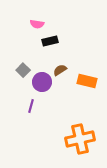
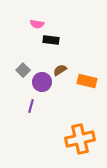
black rectangle: moved 1 px right, 1 px up; rotated 21 degrees clockwise
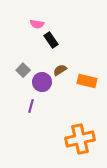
black rectangle: rotated 49 degrees clockwise
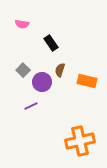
pink semicircle: moved 15 px left
black rectangle: moved 3 px down
brown semicircle: rotated 40 degrees counterclockwise
purple line: rotated 48 degrees clockwise
orange cross: moved 2 px down
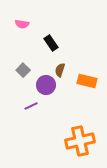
purple circle: moved 4 px right, 3 px down
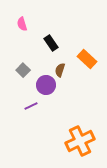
pink semicircle: rotated 64 degrees clockwise
orange rectangle: moved 22 px up; rotated 30 degrees clockwise
orange cross: rotated 12 degrees counterclockwise
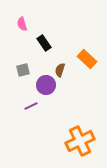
black rectangle: moved 7 px left
gray square: rotated 32 degrees clockwise
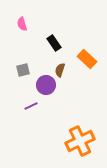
black rectangle: moved 10 px right
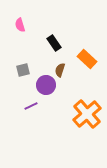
pink semicircle: moved 2 px left, 1 px down
orange cross: moved 7 px right, 27 px up; rotated 16 degrees counterclockwise
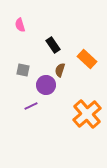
black rectangle: moved 1 px left, 2 px down
gray square: rotated 24 degrees clockwise
